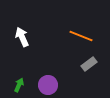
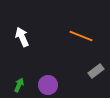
gray rectangle: moved 7 px right, 7 px down
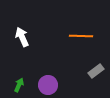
orange line: rotated 20 degrees counterclockwise
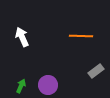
green arrow: moved 2 px right, 1 px down
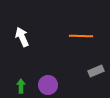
gray rectangle: rotated 14 degrees clockwise
green arrow: rotated 24 degrees counterclockwise
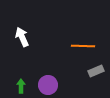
orange line: moved 2 px right, 10 px down
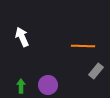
gray rectangle: rotated 28 degrees counterclockwise
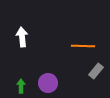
white arrow: rotated 18 degrees clockwise
purple circle: moved 2 px up
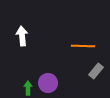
white arrow: moved 1 px up
green arrow: moved 7 px right, 2 px down
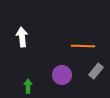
white arrow: moved 1 px down
purple circle: moved 14 px right, 8 px up
green arrow: moved 2 px up
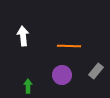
white arrow: moved 1 px right, 1 px up
orange line: moved 14 px left
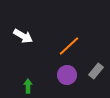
white arrow: rotated 126 degrees clockwise
orange line: rotated 45 degrees counterclockwise
purple circle: moved 5 px right
